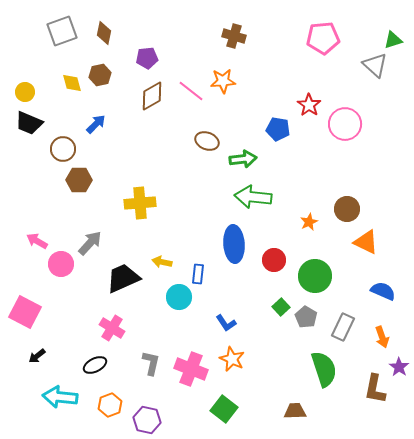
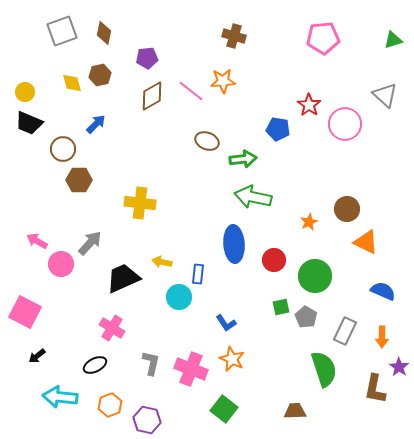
gray triangle at (375, 65): moved 10 px right, 30 px down
green arrow at (253, 197): rotated 6 degrees clockwise
yellow cross at (140, 203): rotated 12 degrees clockwise
green square at (281, 307): rotated 30 degrees clockwise
gray rectangle at (343, 327): moved 2 px right, 4 px down
orange arrow at (382, 337): rotated 20 degrees clockwise
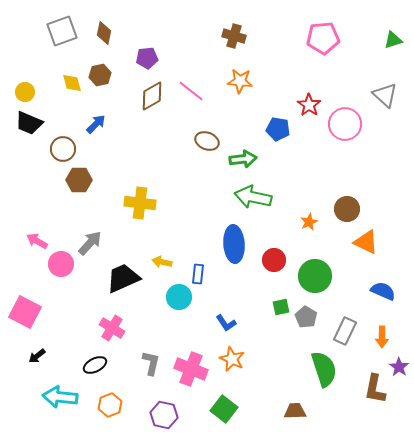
orange star at (223, 81): moved 17 px right; rotated 10 degrees clockwise
purple hexagon at (147, 420): moved 17 px right, 5 px up
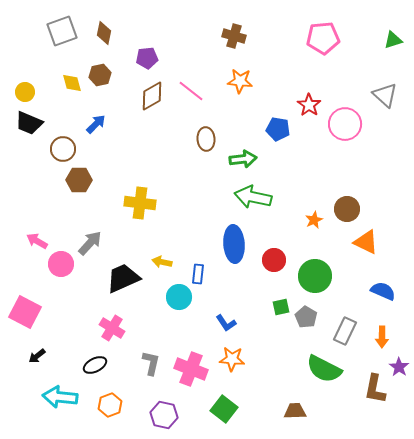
brown ellipse at (207, 141): moved 1 px left, 2 px up; rotated 65 degrees clockwise
orange star at (309, 222): moved 5 px right, 2 px up
orange star at (232, 359): rotated 20 degrees counterclockwise
green semicircle at (324, 369): rotated 135 degrees clockwise
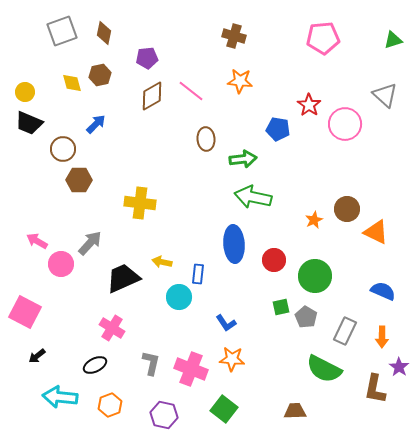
orange triangle at (366, 242): moved 10 px right, 10 px up
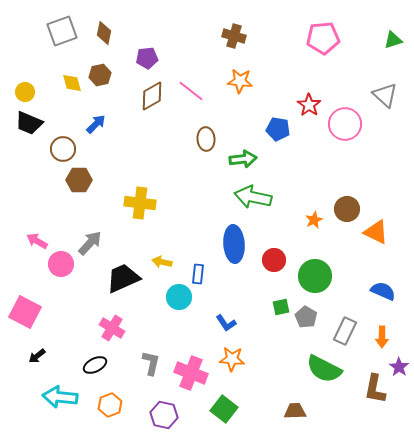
pink cross at (191, 369): moved 4 px down
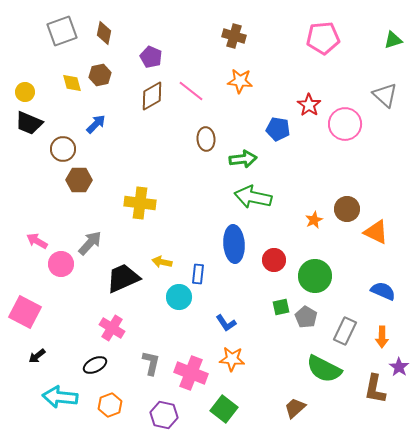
purple pentagon at (147, 58): moved 4 px right, 1 px up; rotated 30 degrees clockwise
brown trapezoid at (295, 411): moved 3 px up; rotated 40 degrees counterclockwise
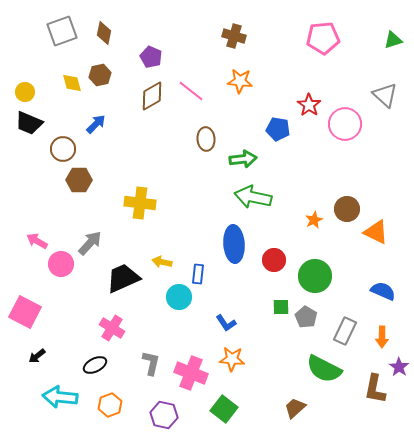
green square at (281, 307): rotated 12 degrees clockwise
